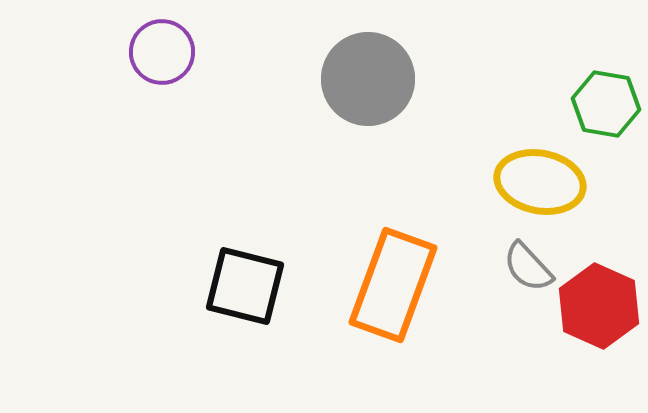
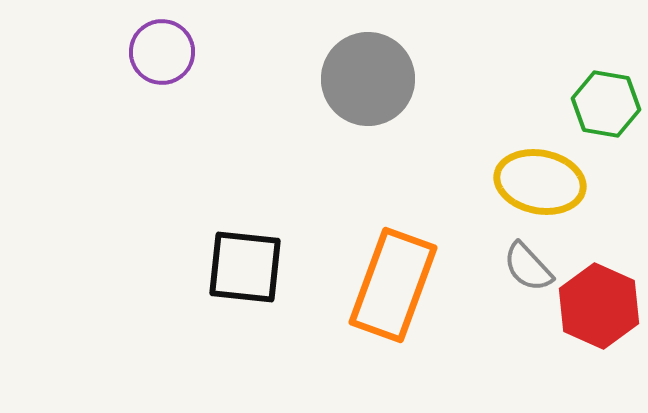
black square: moved 19 px up; rotated 8 degrees counterclockwise
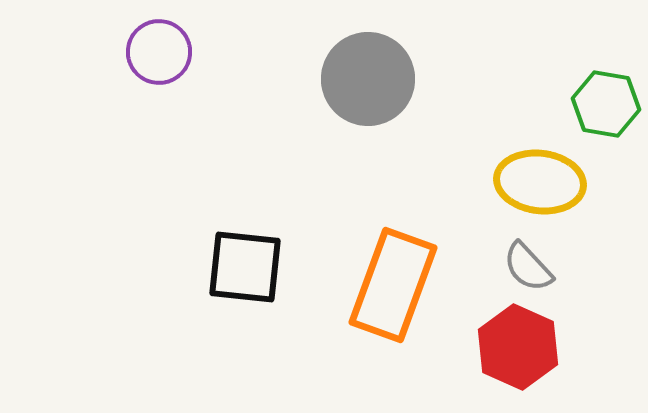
purple circle: moved 3 px left
yellow ellipse: rotated 4 degrees counterclockwise
red hexagon: moved 81 px left, 41 px down
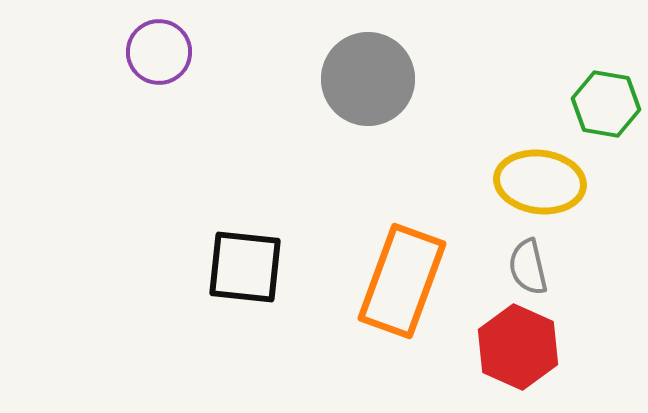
gray semicircle: rotated 30 degrees clockwise
orange rectangle: moved 9 px right, 4 px up
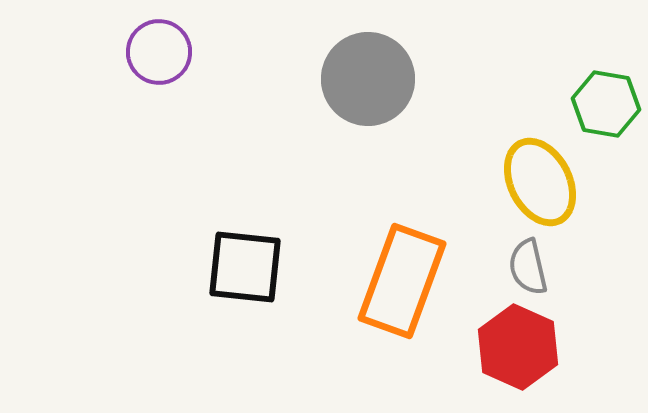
yellow ellipse: rotated 56 degrees clockwise
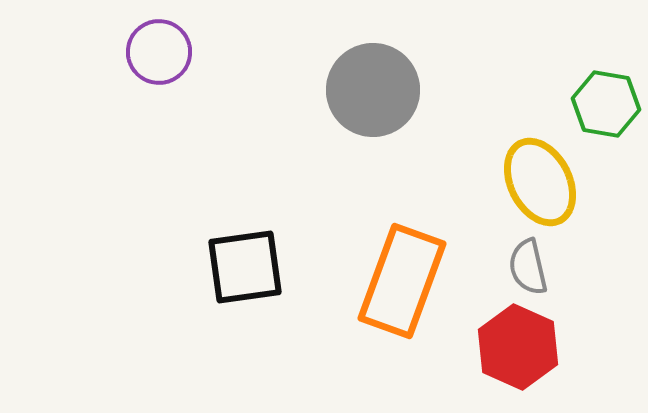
gray circle: moved 5 px right, 11 px down
black square: rotated 14 degrees counterclockwise
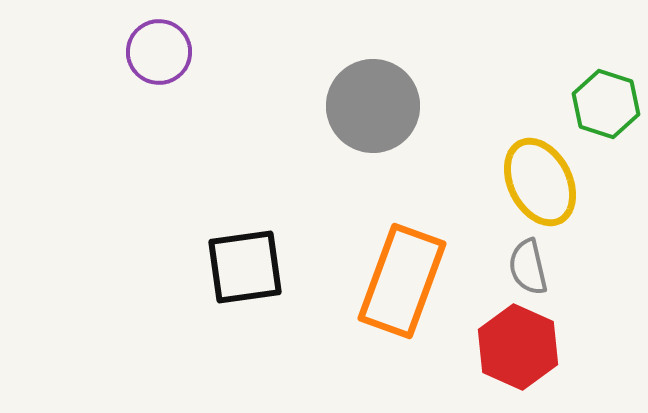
gray circle: moved 16 px down
green hexagon: rotated 8 degrees clockwise
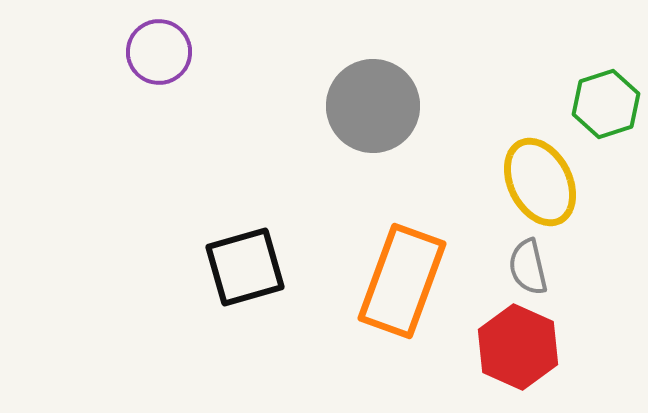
green hexagon: rotated 24 degrees clockwise
black square: rotated 8 degrees counterclockwise
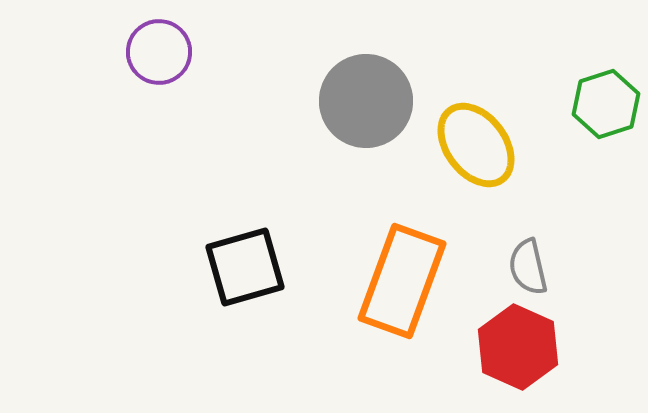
gray circle: moved 7 px left, 5 px up
yellow ellipse: moved 64 px left, 37 px up; rotated 10 degrees counterclockwise
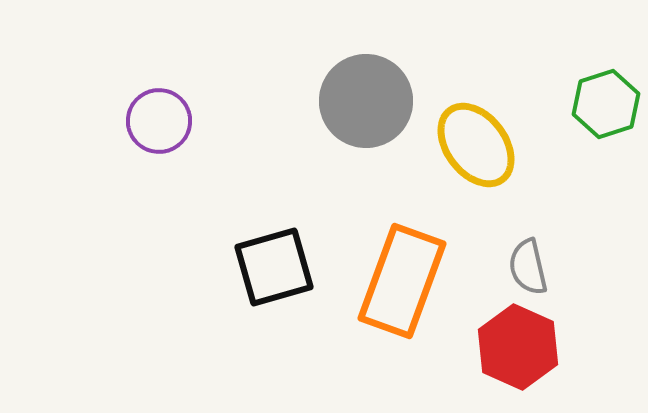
purple circle: moved 69 px down
black square: moved 29 px right
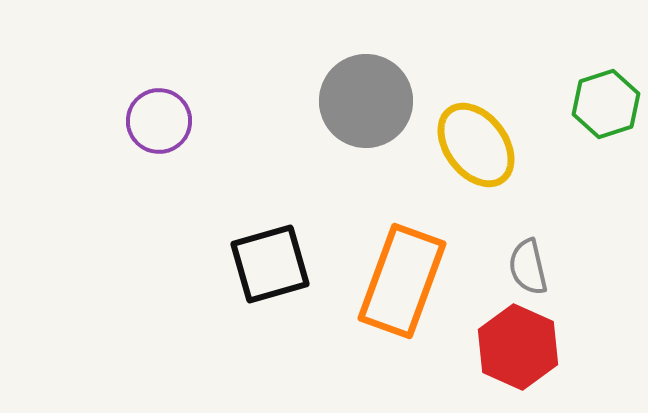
black square: moved 4 px left, 3 px up
